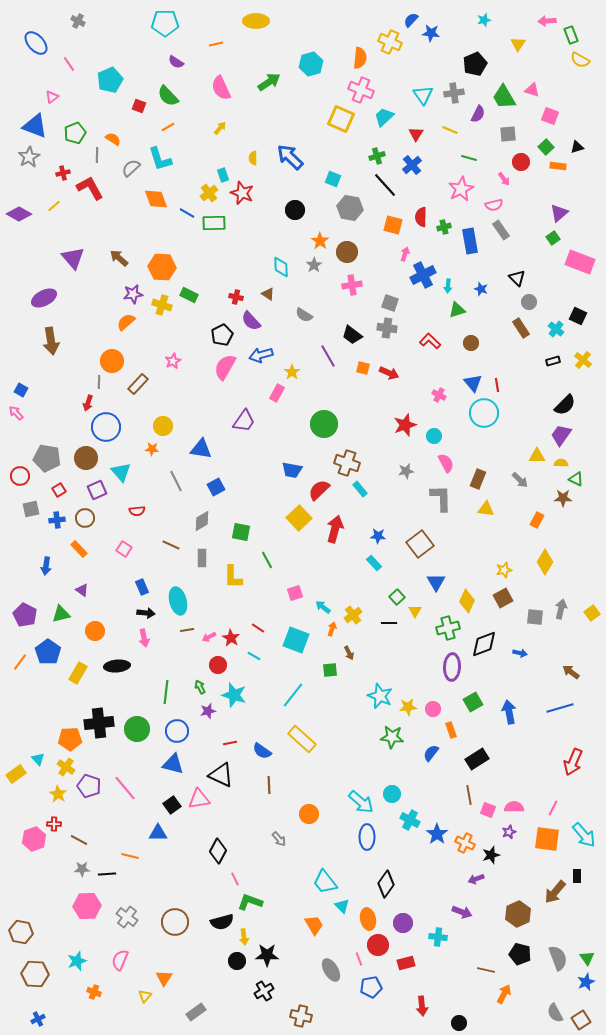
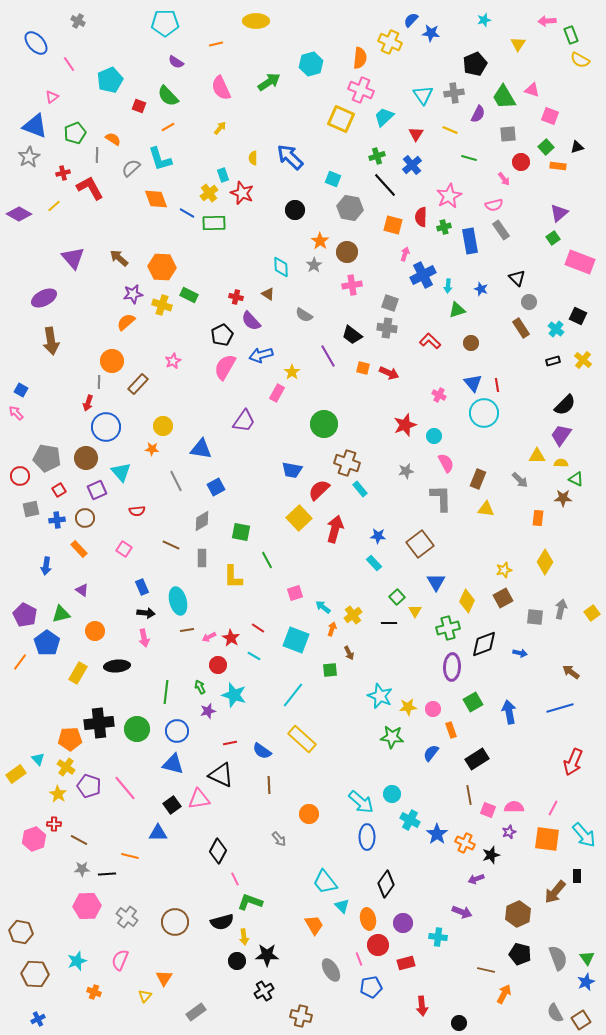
pink star at (461, 189): moved 12 px left, 7 px down
orange rectangle at (537, 520): moved 1 px right, 2 px up; rotated 21 degrees counterclockwise
blue pentagon at (48, 652): moved 1 px left, 9 px up
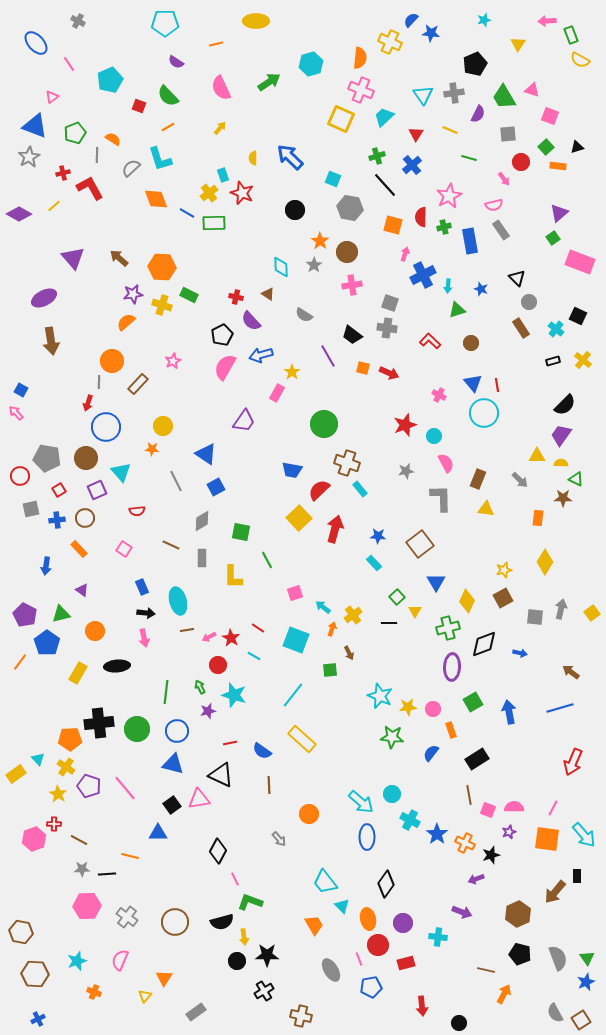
blue triangle at (201, 449): moved 5 px right, 5 px down; rotated 25 degrees clockwise
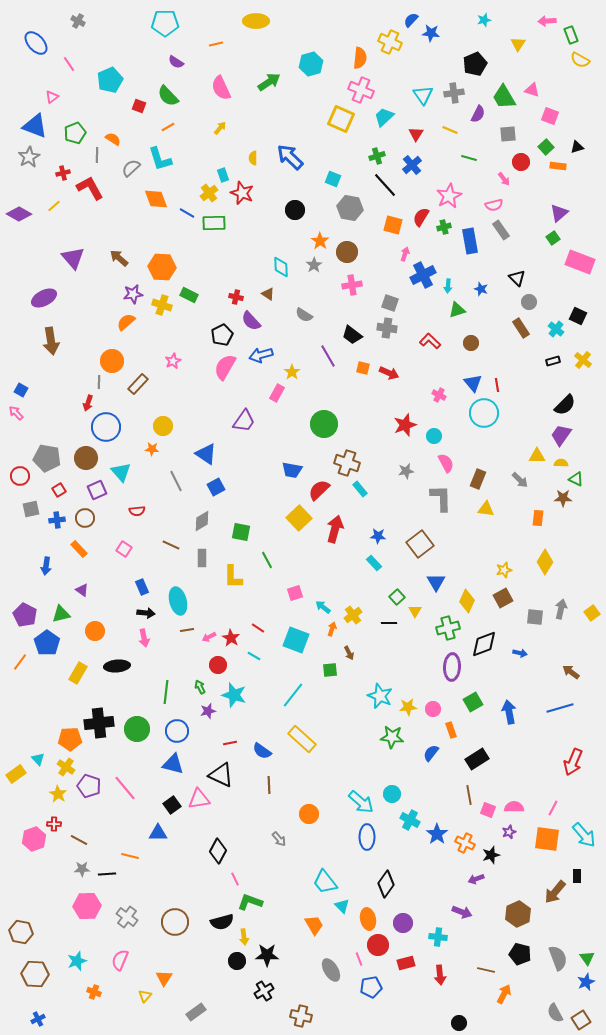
red semicircle at (421, 217): rotated 30 degrees clockwise
red arrow at (422, 1006): moved 18 px right, 31 px up
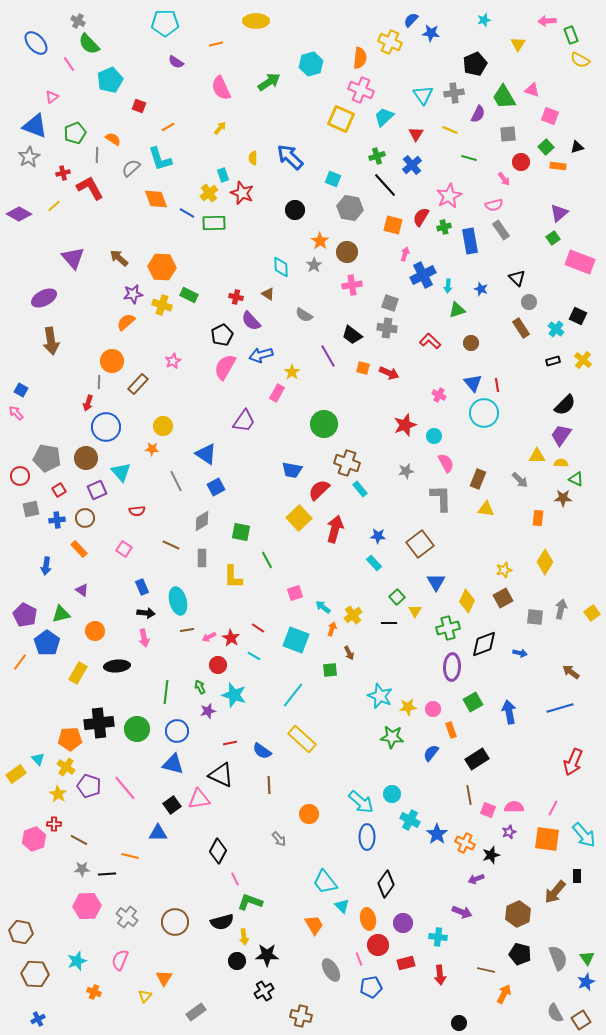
green semicircle at (168, 96): moved 79 px left, 52 px up
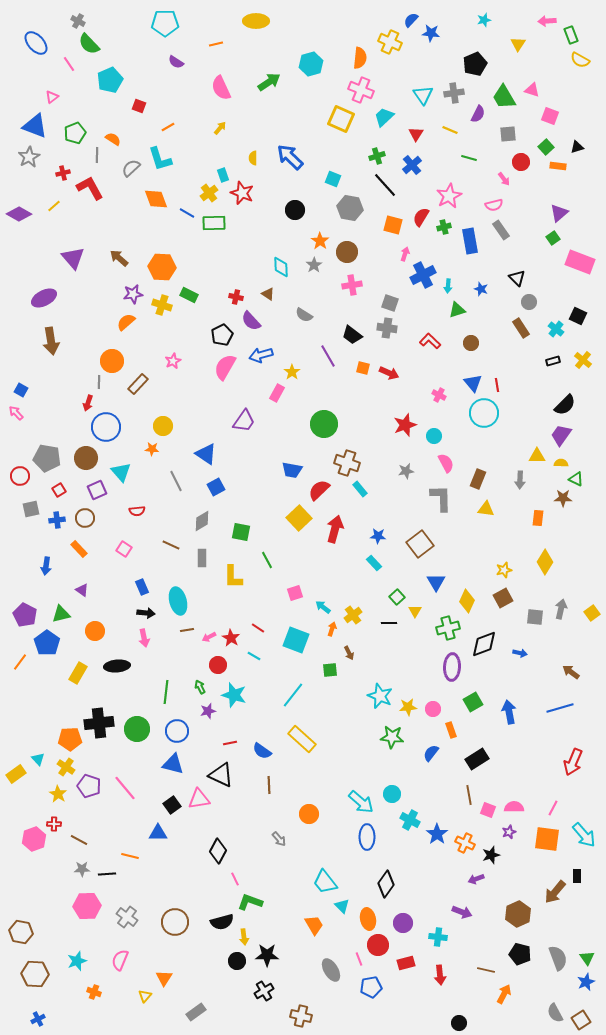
gray arrow at (520, 480): rotated 48 degrees clockwise
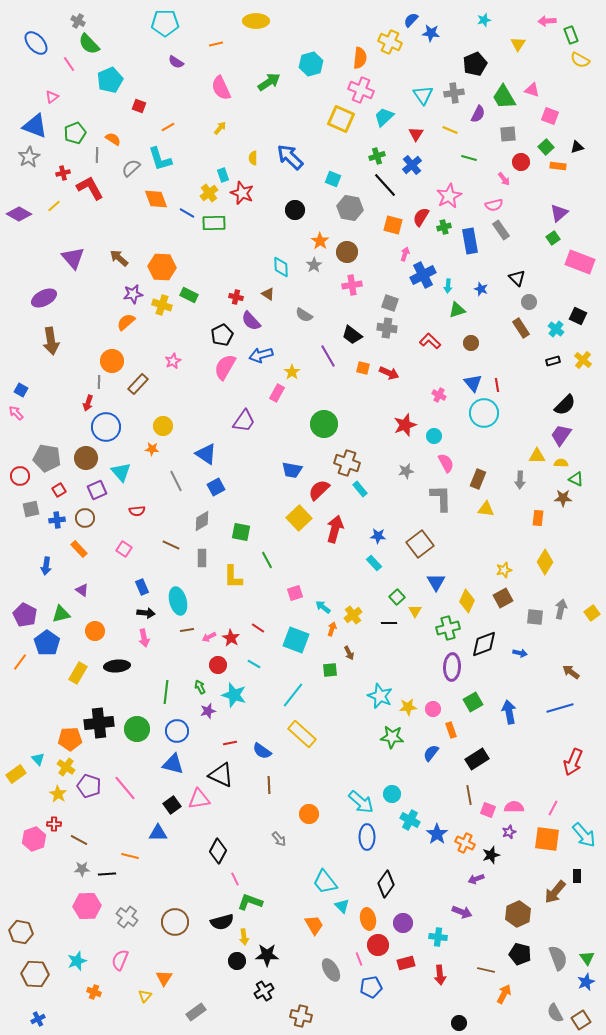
cyan line at (254, 656): moved 8 px down
yellow rectangle at (302, 739): moved 5 px up
